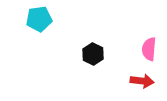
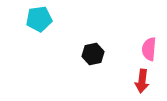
black hexagon: rotated 20 degrees clockwise
red arrow: rotated 90 degrees clockwise
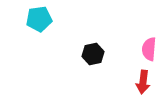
red arrow: moved 1 px right, 1 px down
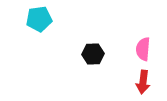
pink semicircle: moved 6 px left
black hexagon: rotated 10 degrees clockwise
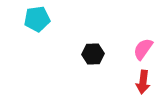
cyan pentagon: moved 2 px left
pink semicircle: rotated 30 degrees clockwise
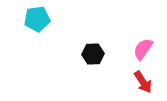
red arrow: rotated 40 degrees counterclockwise
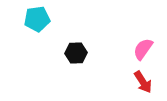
black hexagon: moved 17 px left, 1 px up
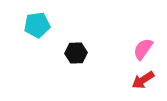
cyan pentagon: moved 6 px down
red arrow: moved 2 px up; rotated 90 degrees clockwise
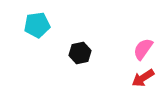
black hexagon: moved 4 px right; rotated 10 degrees counterclockwise
red arrow: moved 2 px up
